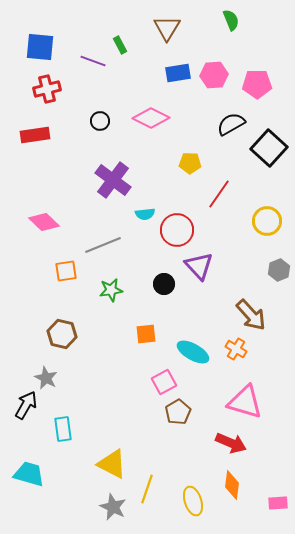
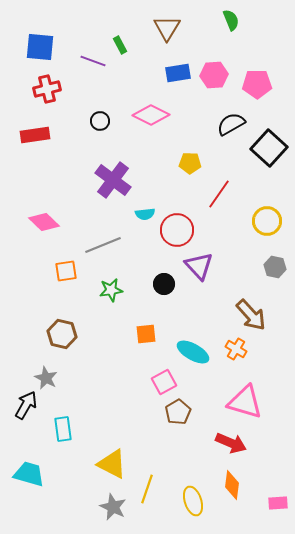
pink diamond at (151, 118): moved 3 px up
gray hexagon at (279, 270): moved 4 px left, 3 px up; rotated 25 degrees counterclockwise
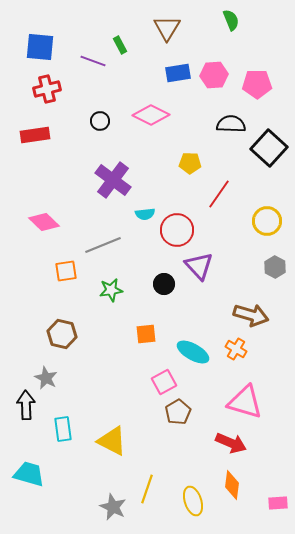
black semicircle at (231, 124): rotated 32 degrees clockwise
gray hexagon at (275, 267): rotated 15 degrees clockwise
brown arrow at (251, 315): rotated 32 degrees counterclockwise
black arrow at (26, 405): rotated 32 degrees counterclockwise
yellow triangle at (112, 464): moved 23 px up
